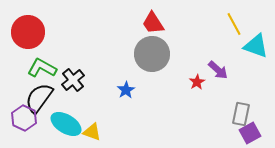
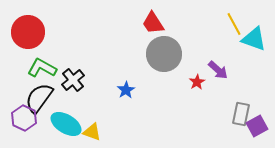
cyan triangle: moved 2 px left, 7 px up
gray circle: moved 12 px right
purple square: moved 7 px right, 7 px up
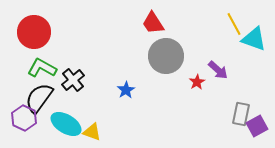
red circle: moved 6 px right
gray circle: moved 2 px right, 2 px down
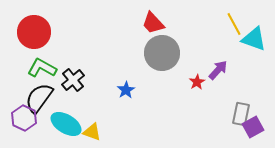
red trapezoid: rotated 10 degrees counterclockwise
gray circle: moved 4 px left, 3 px up
purple arrow: rotated 90 degrees counterclockwise
purple square: moved 4 px left, 1 px down
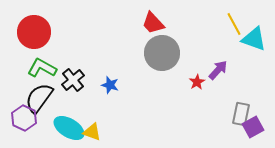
blue star: moved 16 px left, 5 px up; rotated 24 degrees counterclockwise
cyan ellipse: moved 3 px right, 4 px down
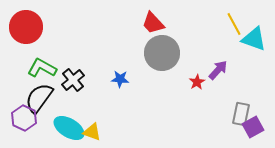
red circle: moved 8 px left, 5 px up
blue star: moved 10 px right, 6 px up; rotated 12 degrees counterclockwise
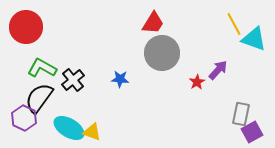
red trapezoid: rotated 105 degrees counterclockwise
purple square: moved 1 px left, 5 px down
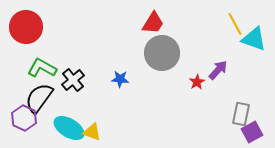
yellow line: moved 1 px right
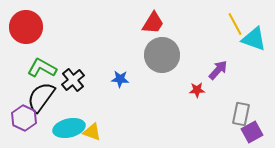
gray circle: moved 2 px down
red star: moved 8 px down; rotated 28 degrees clockwise
black semicircle: moved 2 px right, 1 px up
cyan ellipse: rotated 44 degrees counterclockwise
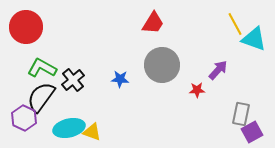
gray circle: moved 10 px down
